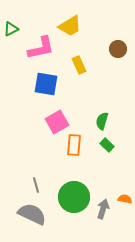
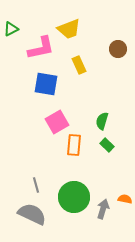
yellow trapezoid: moved 1 px left, 3 px down; rotated 10 degrees clockwise
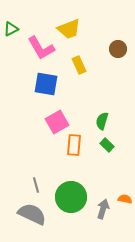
pink L-shape: rotated 72 degrees clockwise
green circle: moved 3 px left
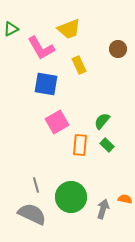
green semicircle: rotated 24 degrees clockwise
orange rectangle: moved 6 px right
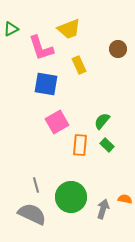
pink L-shape: rotated 12 degrees clockwise
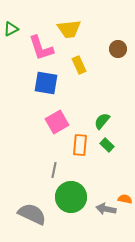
yellow trapezoid: rotated 15 degrees clockwise
blue square: moved 1 px up
gray line: moved 18 px right, 15 px up; rotated 28 degrees clockwise
gray arrow: moved 3 px right; rotated 96 degrees counterclockwise
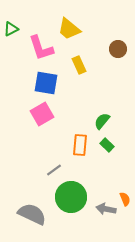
yellow trapezoid: rotated 45 degrees clockwise
pink square: moved 15 px left, 8 px up
gray line: rotated 42 degrees clockwise
orange semicircle: rotated 56 degrees clockwise
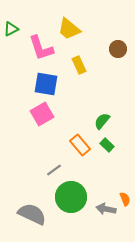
blue square: moved 1 px down
orange rectangle: rotated 45 degrees counterclockwise
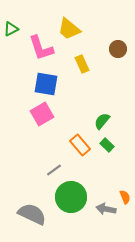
yellow rectangle: moved 3 px right, 1 px up
orange semicircle: moved 2 px up
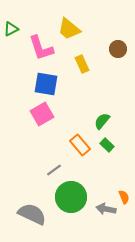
orange semicircle: moved 1 px left
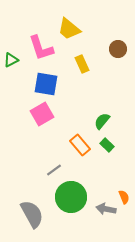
green triangle: moved 31 px down
gray semicircle: rotated 36 degrees clockwise
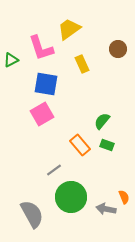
yellow trapezoid: rotated 105 degrees clockwise
green rectangle: rotated 24 degrees counterclockwise
